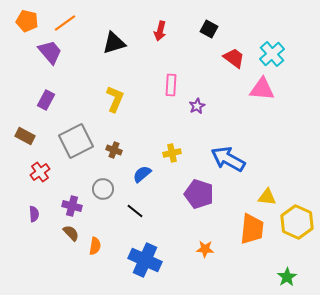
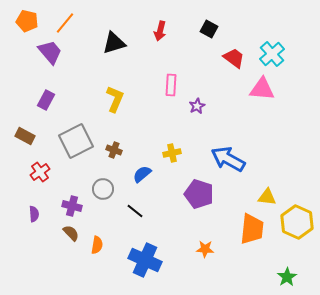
orange line: rotated 15 degrees counterclockwise
orange semicircle: moved 2 px right, 1 px up
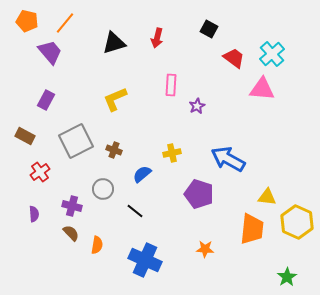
red arrow: moved 3 px left, 7 px down
yellow L-shape: rotated 136 degrees counterclockwise
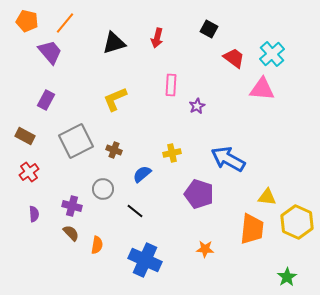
red cross: moved 11 px left
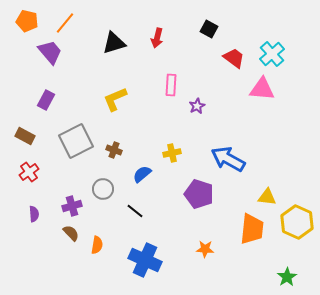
purple cross: rotated 30 degrees counterclockwise
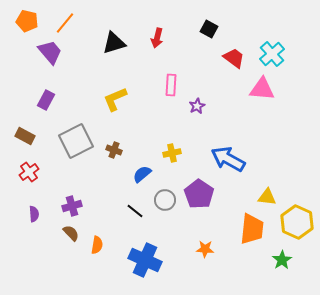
gray circle: moved 62 px right, 11 px down
purple pentagon: rotated 16 degrees clockwise
green star: moved 5 px left, 17 px up
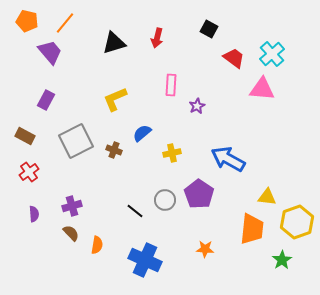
blue semicircle: moved 41 px up
yellow hexagon: rotated 16 degrees clockwise
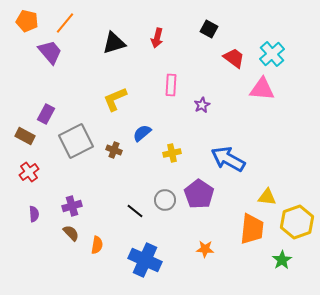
purple rectangle: moved 14 px down
purple star: moved 5 px right, 1 px up
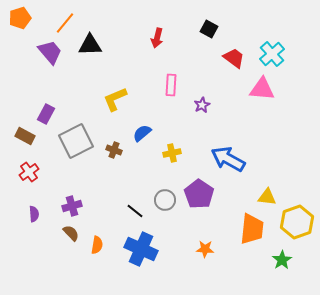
orange pentagon: moved 7 px left, 3 px up; rotated 30 degrees counterclockwise
black triangle: moved 24 px left, 2 px down; rotated 15 degrees clockwise
blue cross: moved 4 px left, 11 px up
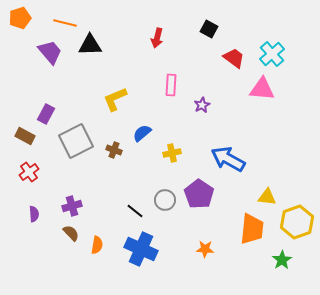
orange line: rotated 65 degrees clockwise
